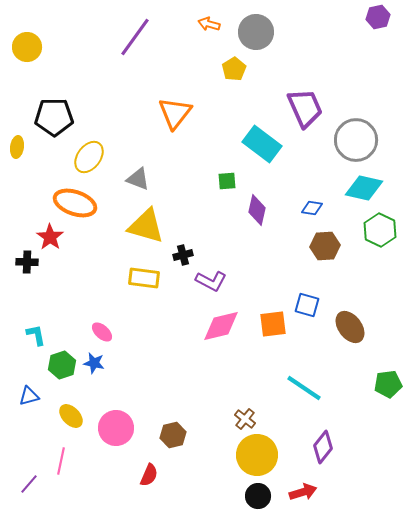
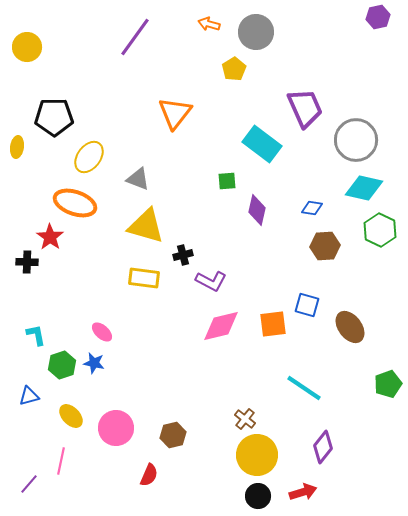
green pentagon at (388, 384): rotated 12 degrees counterclockwise
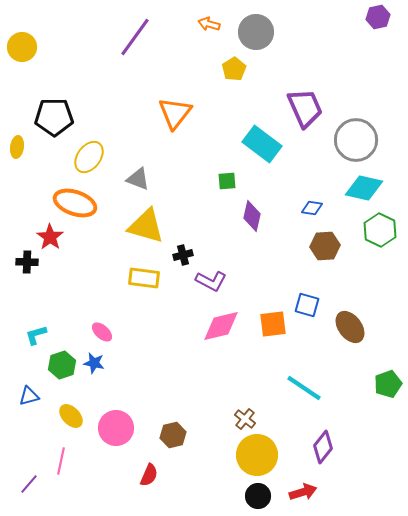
yellow circle at (27, 47): moved 5 px left
purple diamond at (257, 210): moved 5 px left, 6 px down
cyan L-shape at (36, 335): rotated 95 degrees counterclockwise
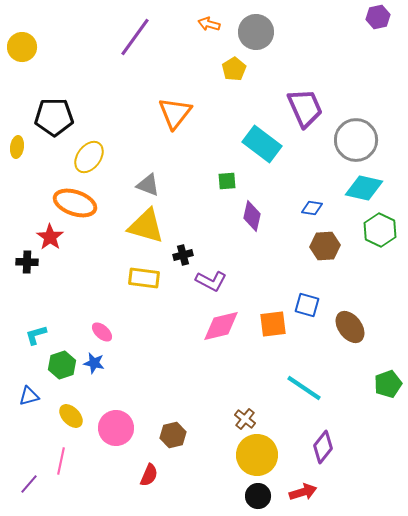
gray triangle at (138, 179): moved 10 px right, 6 px down
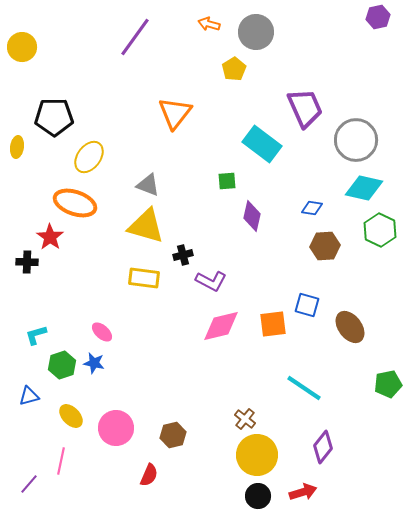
green pentagon at (388, 384): rotated 8 degrees clockwise
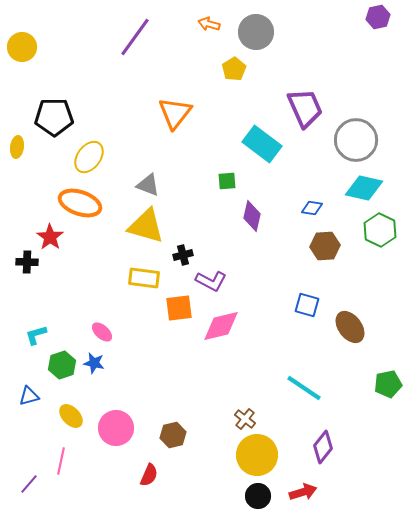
orange ellipse at (75, 203): moved 5 px right
orange square at (273, 324): moved 94 px left, 16 px up
